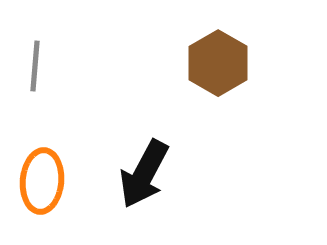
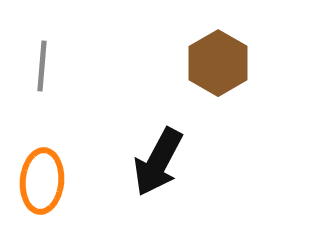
gray line: moved 7 px right
black arrow: moved 14 px right, 12 px up
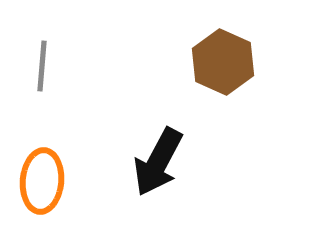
brown hexagon: moved 5 px right, 1 px up; rotated 6 degrees counterclockwise
